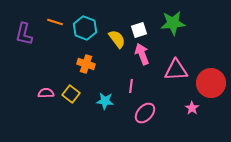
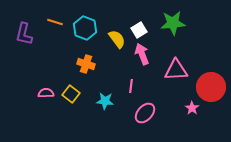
white square: rotated 14 degrees counterclockwise
red circle: moved 4 px down
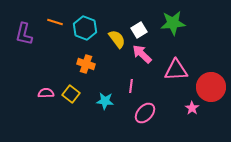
pink arrow: rotated 25 degrees counterclockwise
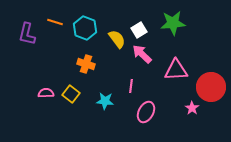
purple L-shape: moved 3 px right
pink ellipse: moved 1 px right, 1 px up; rotated 15 degrees counterclockwise
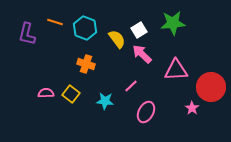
pink line: rotated 40 degrees clockwise
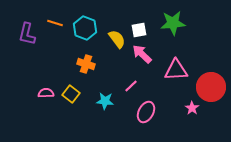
orange line: moved 1 px down
white square: rotated 21 degrees clockwise
